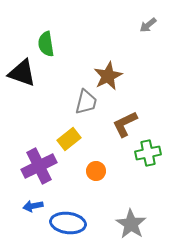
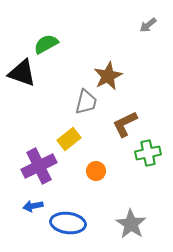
green semicircle: rotated 70 degrees clockwise
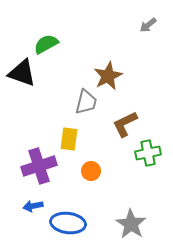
yellow rectangle: rotated 45 degrees counterclockwise
purple cross: rotated 8 degrees clockwise
orange circle: moved 5 px left
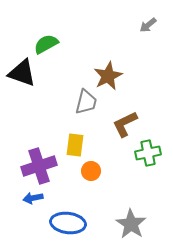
yellow rectangle: moved 6 px right, 6 px down
blue arrow: moved 8 px up
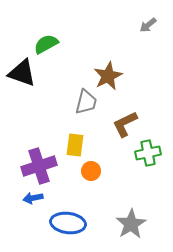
gray star: rotated 8 degrees clockwise
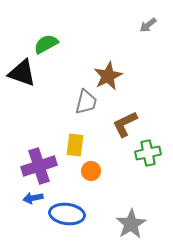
blue ellipse: moved 1 px left, 9 px up
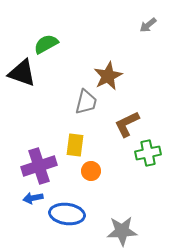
brown L-shape: moved 2 px right
gray star: moved 9 px left, 7 px down; rotated 28 degrees clockwise
